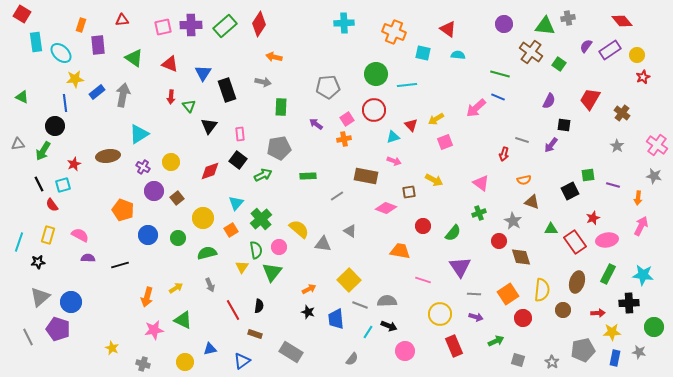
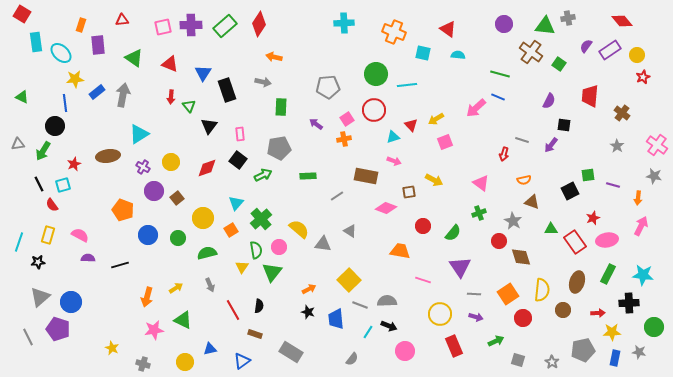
red trapezoid at (590, 99): moved 3 px up; rotated 25 degrees counterclockwise
red diamond at (210, 171): moved 3 px left, 3 px up
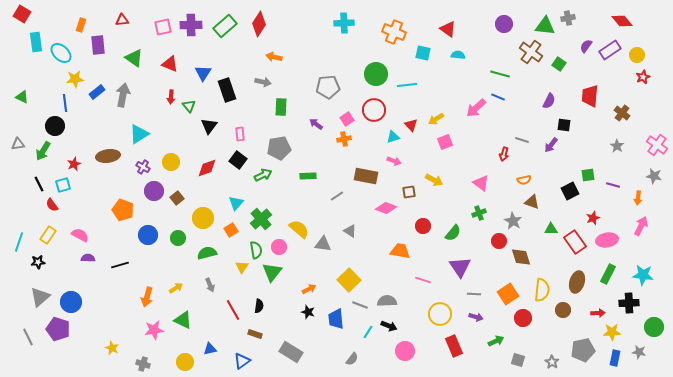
yellow rectangle at (48, 235): rotated 18 degrees clockwise
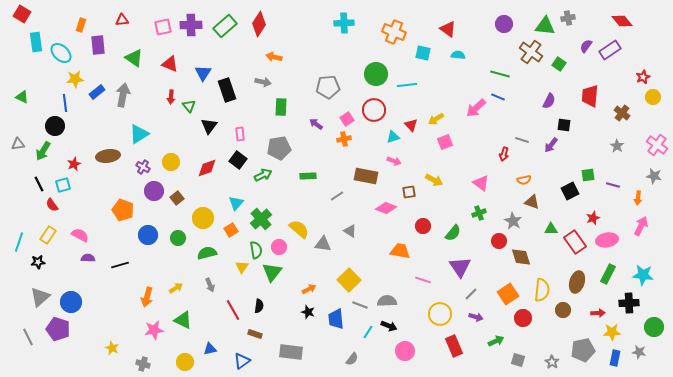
yellow circle at (637, 55): moved 16 px right, 42 px down
gray line at (474, 294): moved 3 px left; rotated 48 degrees counterclockwise
gray rectangle at (291, 352): rotated 25 degrees counterclockwise
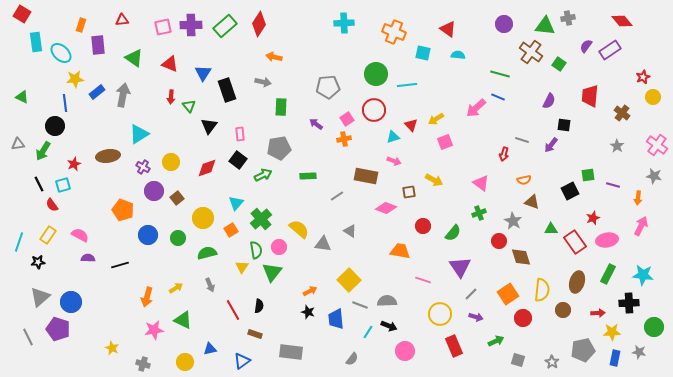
orange arrow at (309, 289): moved 1 px right, 2 px down
